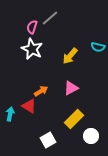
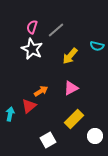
gray line: moved 6 px right, 12 px down
cyan semicircle: moved 1 px left, 1 px up
red triangle: rotated 49 degrees clockwise
white circle: moved 4 px right
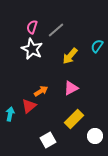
cyan semicircle: rotated 112 degrees clockwise
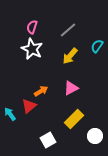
gray line: moved 12 px right
cyan arrow: rotated 48 degrees counterclockwise
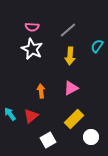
pink semicircle: rotated 104 degrees counterclockwise
yellow arrow: rotated 36 degrees counterclockwise
orange arrow: rotated 64 degrees counterclockwise
red triangle: moved 2 px right, 10 px down
white circle: moved 4 px left, 1 px down
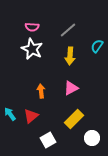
white circle: moved 1 px right, 1 px down
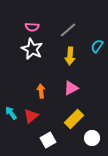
cyan arrow: moved 1 px right, 1 px up
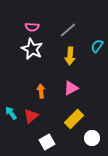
white square: moved 1 px left, 2 px down
